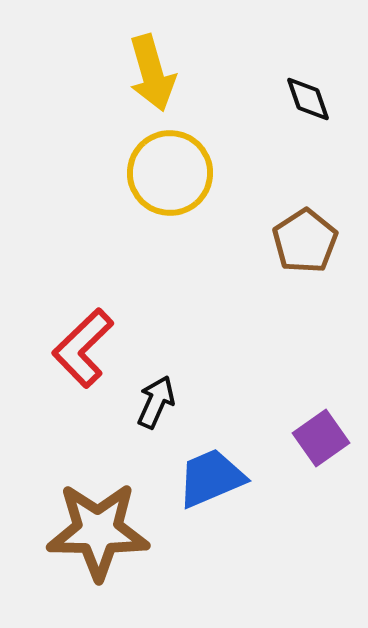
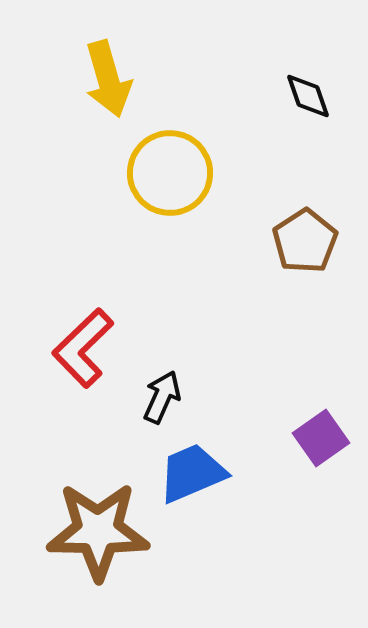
yellow arrow: moved 44 px left, 6 px down
black diamond: moved 3 px up
black arrow: moved 6 px right, 5 px up
blue trapezoid: moved 19 px left, 5 px up
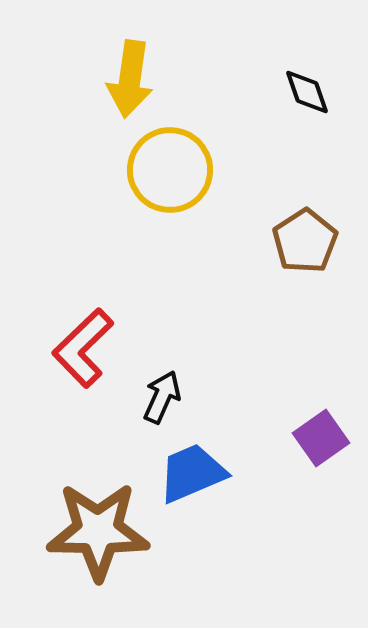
yellow arrow: moved 22 px right; rotated 24 degrees clockwise
black diamond: moved 1 px left, 4 px up
yellow circle: moved 3 px up
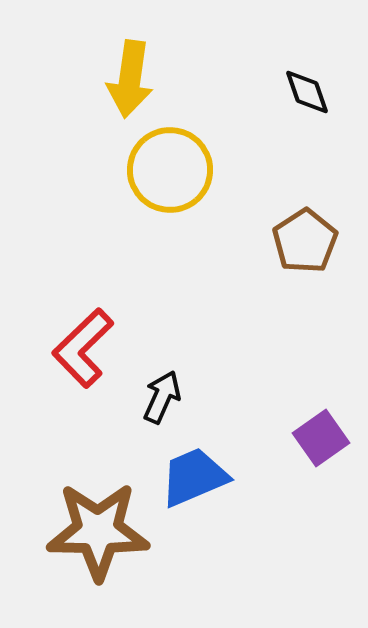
blue trapezoid: moved 2 px right, 4 px down
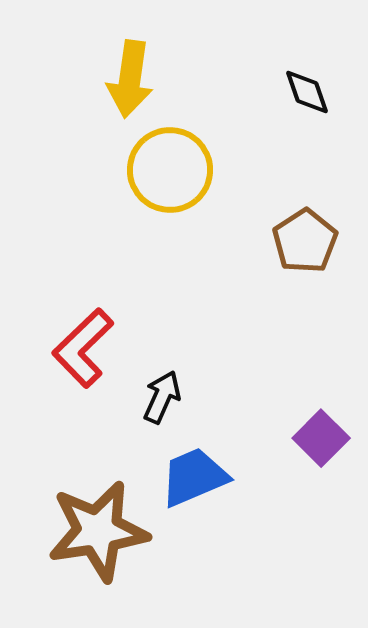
purple square: rotated 10 degrees counterclockwise
brown star: rotated 10 degrees counterclockwise
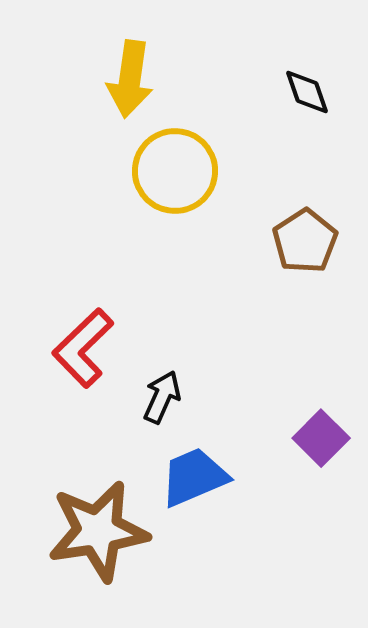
yellow circle: moved 5 px right, 1 px down
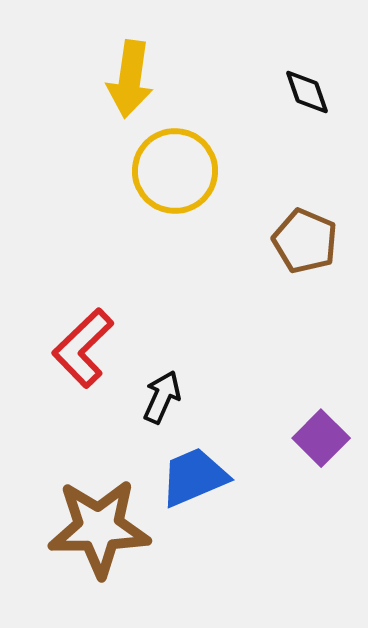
brown pentagon: rotated 16 degrees counterclockwise
brown star: moved 1 px right, 3 px up; rotated 8 degrees clockwise
